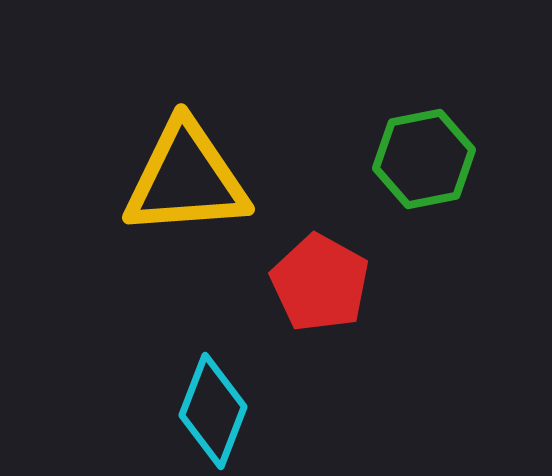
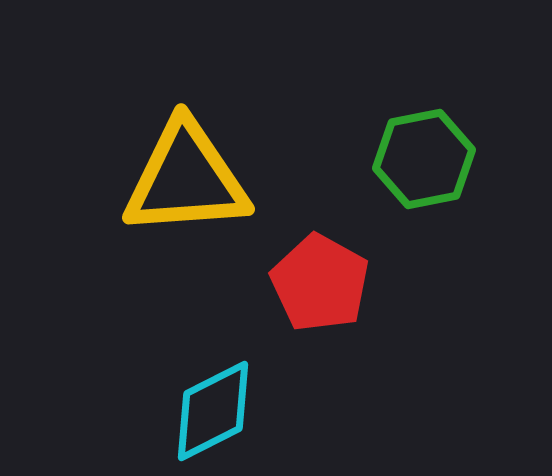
cyan diamond: rotated 42 degrees clockwise
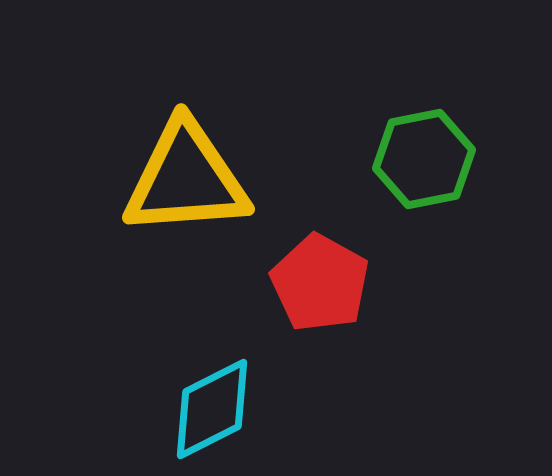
cyan diamond: moved 1 px left, 2 px up
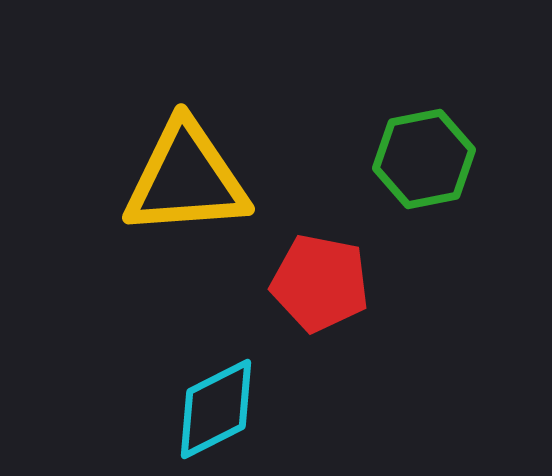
red pentagon: rotated 18 degrees counterclockwise
cyan diamond: moved 4 px right
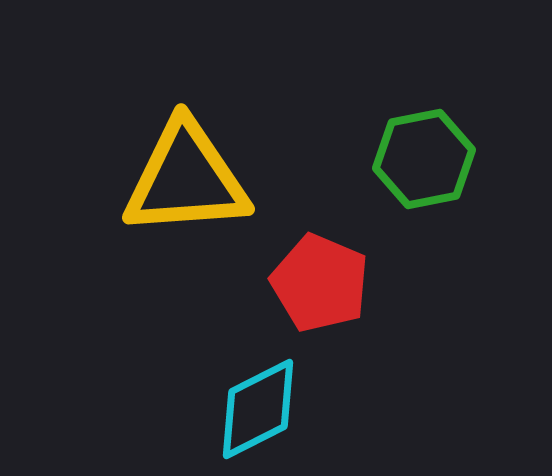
red pentagon: rotated 12 degrees clockwise
cyan diamond: moved 42 px right
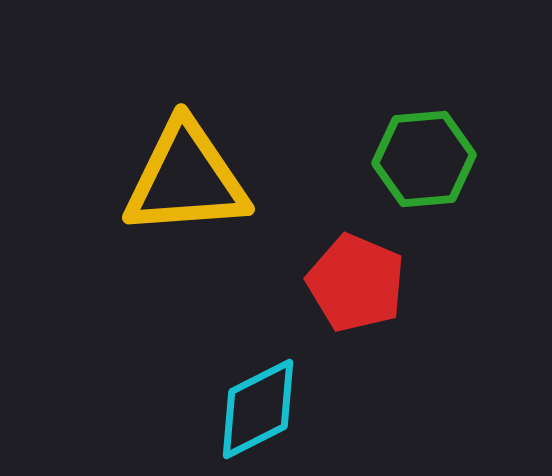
green hexagon: rotated 6 degrees clockwise
red pentagon: moved 36 px right
